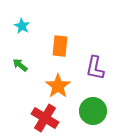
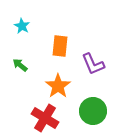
purple L-shape: moved 2 px left, 4 px up; rotated 35 degrees counterclockwise
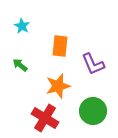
orange star: rotated 20 degrees clockwise
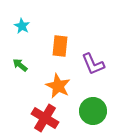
orange star: rotated 30 degrees counterclockwise
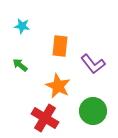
cyan star: rotated 21 degrees counterclockwise
purple L-shape: rotated 15 degrees counterclockwise
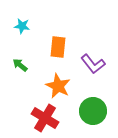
orange rectangle: moved 2 px left, 1 px down
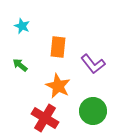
cyan star: rotated 14 degrees clockwise
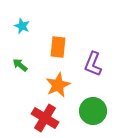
purple L-shape: rotated 60 degrees clockwise
orange star: moved 1 px up; rotated 20 degrees clockwise
